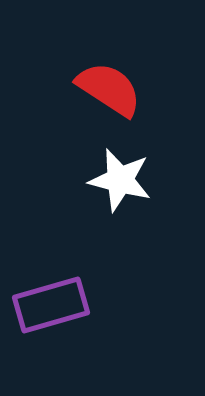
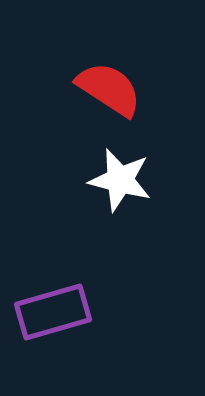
purple rectangle: moved 2 px right, 7 px down
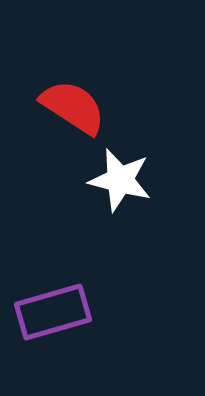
red semicircle: moved 36 px left, 18 px down
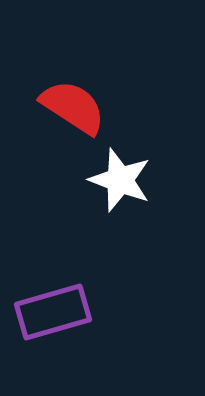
white star: rotated 6 degrees clockwise
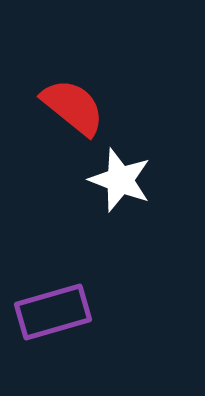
red semicircle: rotated 6 degrees clockwise
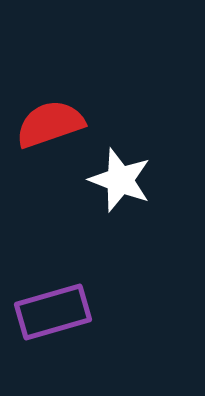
red semicircle: moved 23 px left, 17 px down; rotated 58 degrees counterclockwise
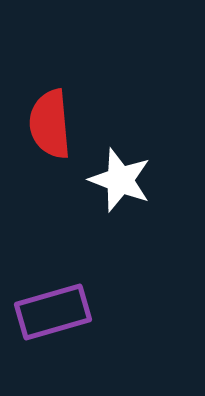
red semicircle: rotated 76 degrees counterclockwise
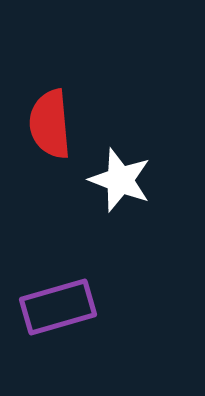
purple rectangle: moved 5 px right, 5 px up
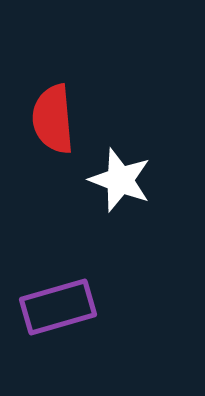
red semicircle: moved 3 px right, 5 px up
